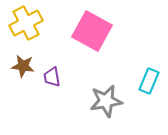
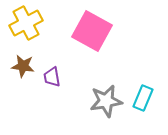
cyan rectangle: moved 6 px left, 17 px down
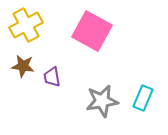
yellow cross: moved 2 px down
gray star: moved 4 px left
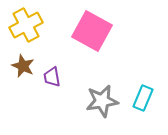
brown star: rotated 15 degrees clockwise
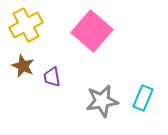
pink square: rotated 12 degrees clockwise
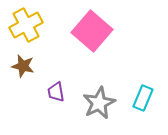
brown star: rotated 10 degrees counterclockwise
purple trapezoid: moved 4 px right, 15 px down
gray star: moved 3 px left, 2 px down; rotated 16 degrees counterclockwise
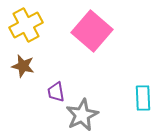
cyan rectangle: rotated 25 degrees counterclockwise
gray star: moved 17 px left, 12 px down
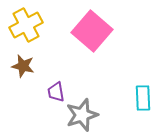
gray star: rotated 8 degrees clockwise
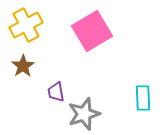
pink square: rotated 18 degrees clockwise
brown star: rotated 25 degrees clockwise
gray star: moved 2 px right, 1 px up
